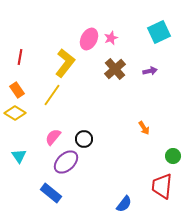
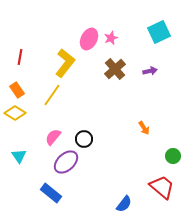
red trapezoid: moved 1 px down; rotated 124 degrees clockwise
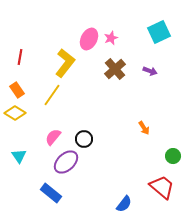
purple arrow: rotated 32 degrees clockwise
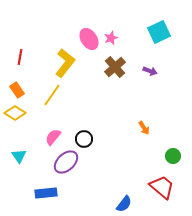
pink ellipse: rotated 60 degrees counterclockwise
brown cross: moved 2 px up
blue rectangle: moved 5 px left; rotated 45 degrees counterclockwise
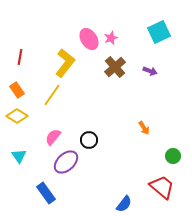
yellow diamond: moved 2 px right, 3 px down
black circle: moved 5 px right, 1 px down
blue rectangle: rotated 60 degrees clockwise
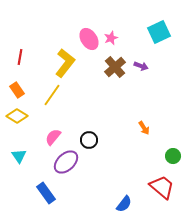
purple arrow: moved 9 px left, 5 px up
